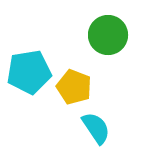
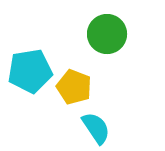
green circle: moved 1 px left, 1 px up
cyan pentagon: moved 1 px right, 1 px up
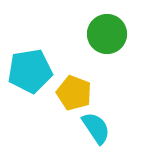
yellow pentagon: moved 6 px down
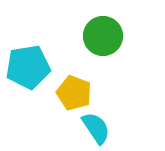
green circle: moved 4 px left, 2 px down
cyan pentagon: moved 2 px left, 4 px up
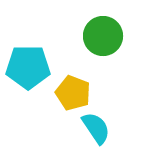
cyan pentagon: rotated 9 degrees clockwise
yellow pentagon: moved 1 px left
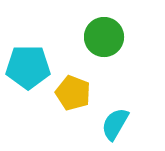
green circle: moved 1 px right, 1 px down
cyan semicircle: moved 19 px right, 4 px up; rotated 116 degrees counterclockwise
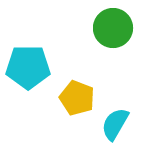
green circle: moved 9 px right, 9 px up
yellow pentagon: moved 4 px right, 5 px down
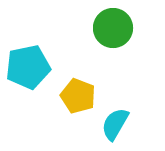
cyan pentagon: rotated 12 degrees counterclockwise
yellow pentagon: moved 1 px right, 2 px up
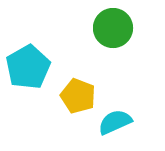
cyan pentagon: rotated 18 degrees counterclockwise
cyan semicircle: moved 2 px up; rotated 36 degrees clockwise
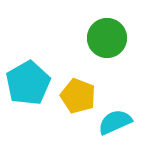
green circle: moved 6 px left, 10 px down
cyan pentagon: moved 16 px down
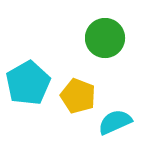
green circle: moved 2 px left
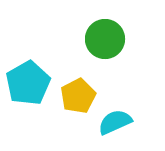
green circle: moved 1 px down
yellow pentagon: rotated 24 degrees clockwise
